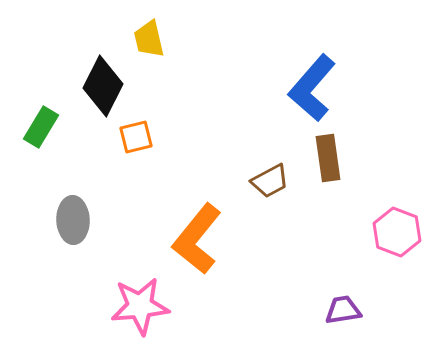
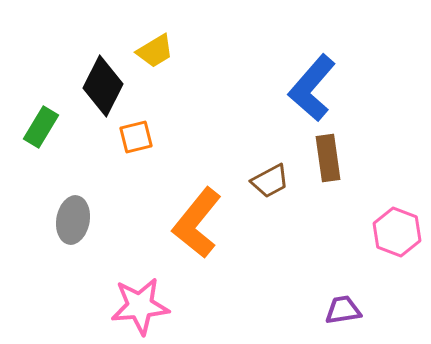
yellow trapezoid: moved 6 px right, 12 px down; rotated 108 degrees counterclockwise
gray ellipse: rotated 12 degrees clockwise
orange L-shape: moved 16 px up
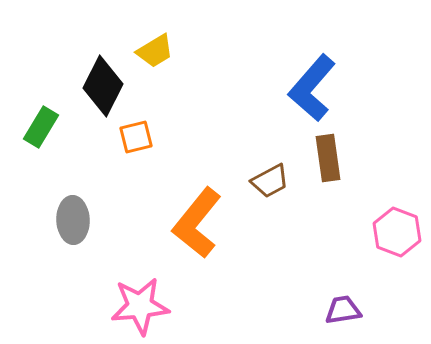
gray ellipse: rotated 12 degrees counterclockwise
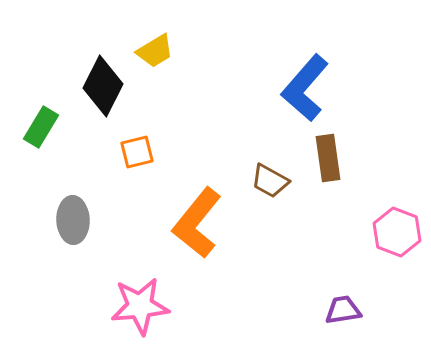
blue L-shape: moved 7 px left
orange square: moved 1 px right, 15 px down
brown trapezoid: rotated 57 degrees clockwise
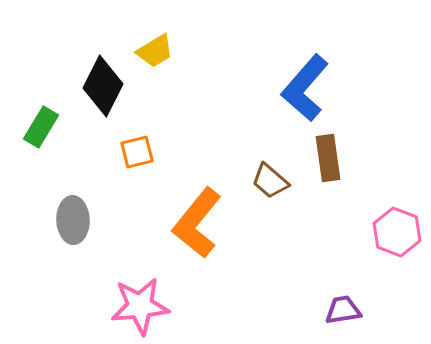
brown trapezoid: rotated 12 degrees clockwise
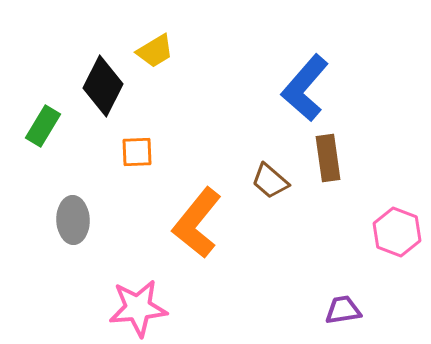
green rectangle: moved 2 px right, 1 px up
orange square: rotated 12 degrees clockwise
pink star: moved 2 px left, 2 px down
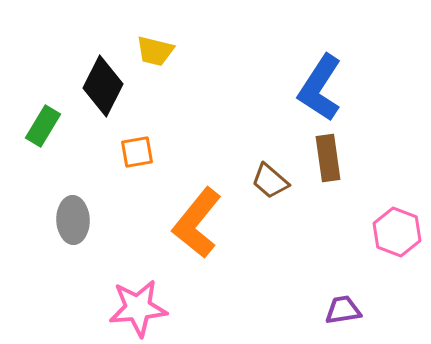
yellow trapezoid: rotated 45 degrees clockwise
blue L-shape: moved 15 px right; rotated 8 degrees counterclockwise
orange square: rotated 8 degrees counterclockwise
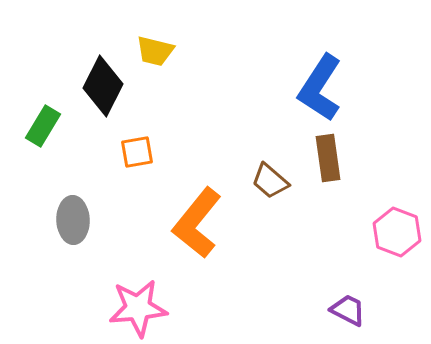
purple trapezoid: moved 5 px right; rotated 36 degrees clockwise
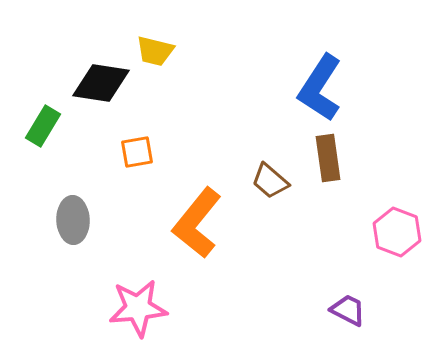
black diamond: moved 2 px left, 3 px up; rotated 72 degrees clockwise
